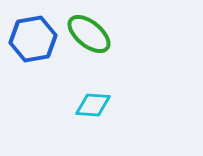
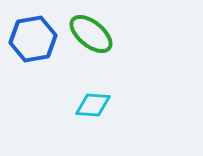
green ellipse: moved 2 px right
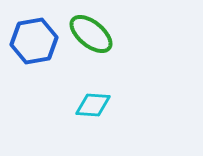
blue hexagon: moved 1 px right, 2 px down
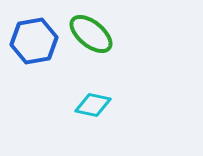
cyan diamond: rotated 9 degrees clockwise
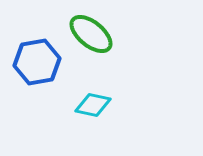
blue hexagon: moved 3 px right, 21 px down
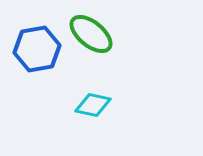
blue hexagon: moved 13 px up
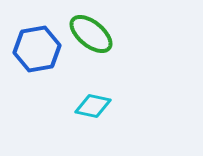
cyan diamond: moved 1 px down
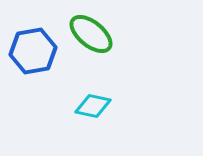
blue hexagon: moved 4 px left, 2 px down
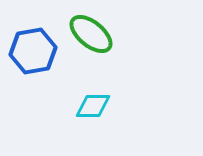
cyan diamond: rotated 12 degrees counterclockwise
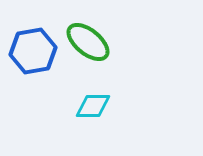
green ellipse: moved 3 px left, 8 px down
